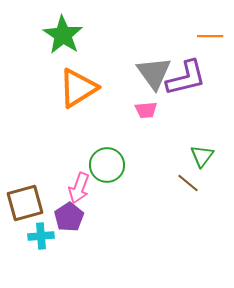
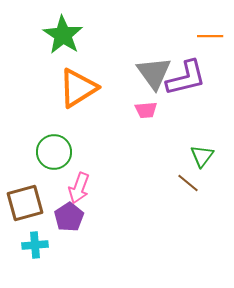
green circle: moved 53 px left, 13 px up
cyan cross: moved 6 px left, 9 px down
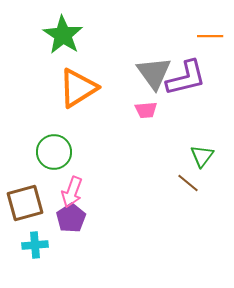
pink arrow: moved 7 px left, 4 px down
purple pentagon: moved 2 px right, 1 px down
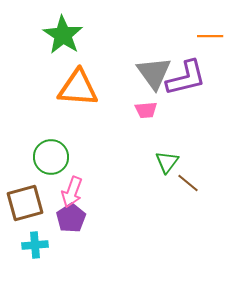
orange triangle: rotated 36 degrees clockwise
green circle: moved 3 px left, 5 px down
green triangle: moved 35 px left, 6 px down
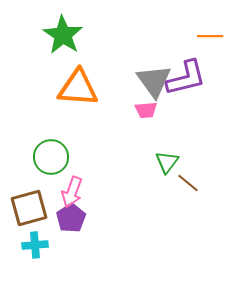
gray triangle: moved 8 px down
brown square: moved 4 px right, 5 px down
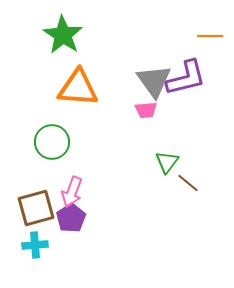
green circle: moved 1 px right, 15 px up
brown square: moved 7 px right
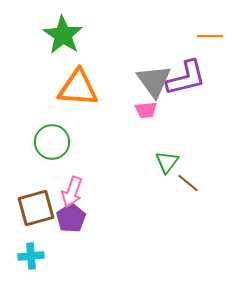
cyan cross: moved 4 px left, 11 px down
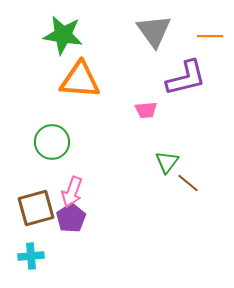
green star: rotated 24 degrees counterclockwise
gray triangle: moved 50 px up
orange triangle: moved 2 px right, 8 px up
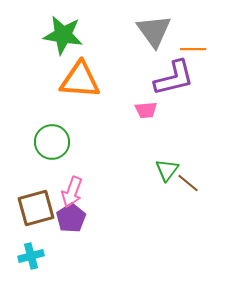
orange line: moved 17 px left, 13 px down
purple L-shape: moved 12 px left
green triangle: moved 8 px down
cyan cross: rotated 10 degrees counterclockwise
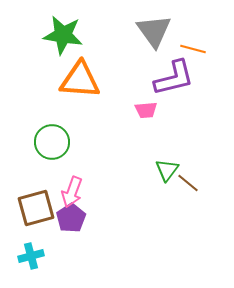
orange line: rotated 15 degrees clockwise
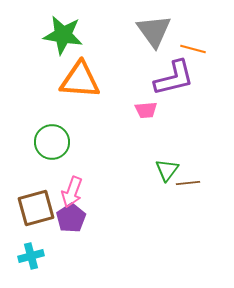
brown line: rotated 45 degrees counterclockwise
